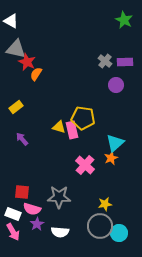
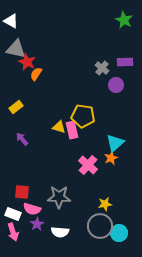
gray cross: moved 3 px left, 7 px down
yellow pentagon: moved 2 px up
pink cross: moved 3 px right
pink arrow: rotated 12 degrees clockwise
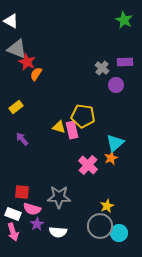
gray triangle: moved 1 px right; rotated 10 degrees clockwise
yellow star: moved 2 px right, 2 px down; rotated 16 degrees counterclockwise
white semicircle: moved 2 px left
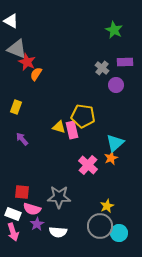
green star: moved 10 px left, 10 px down
yellow rectangle: rotated 32 degrees counterclockwise
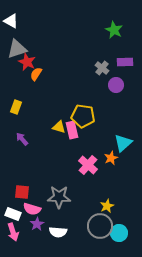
gray triangle: rotated 40 degrees counterclockwise
cyan triangle: moved 8 px right
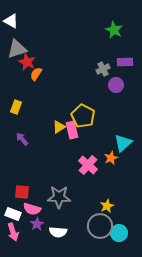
gray cross: moved 1 px right, 1 px down; rotated 24 degrees clockwise
yellow pentagon: rotated 20 degrees clockwise
yellow triangle: rotated 48 degrees counterclockwise
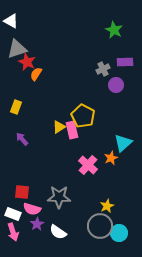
white semicircle: rotated 30 degrees clockwise
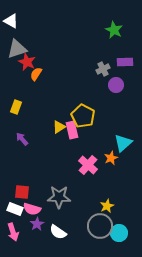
white rectangle: moved 2 px right, 5 px up
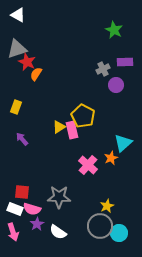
white triangle: moved 7 px right, 6 px up
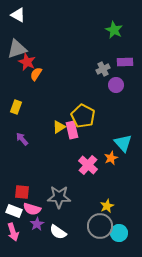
cyan triangle: rotated 30 degrees counterclockwise
white rectangle: moved 1 px left, 2 px down
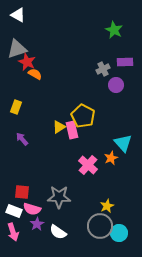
orange semicircle: moved 1 px left; rotated 88 degrees clockwise
